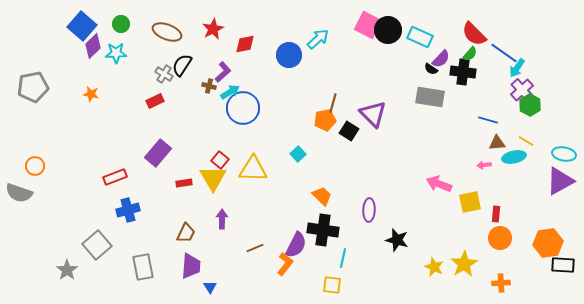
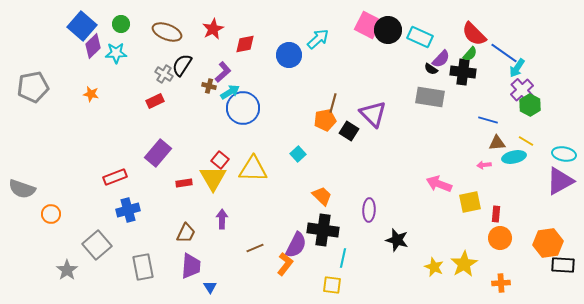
orange circle at (35, 166): moved 16 px right, 48 px down
gray semicircle at (19, 193): moved 3 px right, 4 px up
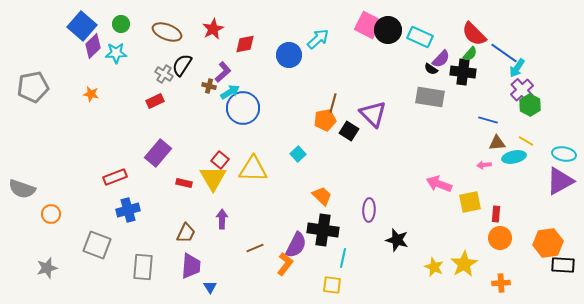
red rectangle at (184, 183): rotated 21 degrees clockwise
gray square at (97, 245): rotated 28 degrees counterclockwise
gray rectangle at (143, 267): rotated 16 degrees clockwise
gray star at (67, 270): moved 20 px left, 2 px up; rotated 20 degrees clockwise
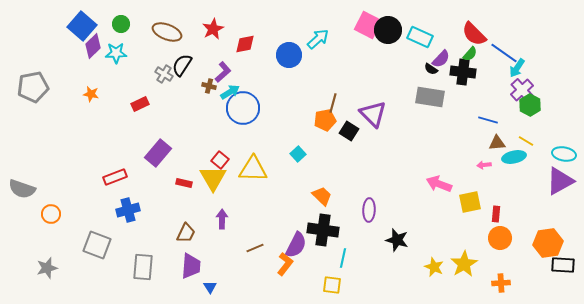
red rectangle at (155, 101): moved 15 px left, 3 px down
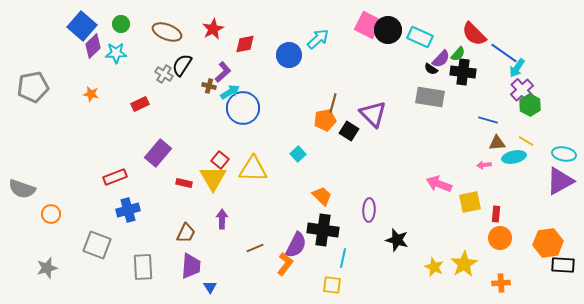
green semicircle at (470, 54): moved 12 px left
gray rectangle at (143, 267): rotated 8 degrees counterclockwise
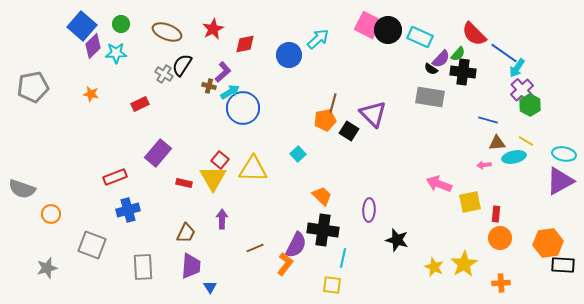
gray square at (97, 245): moved 5 px left
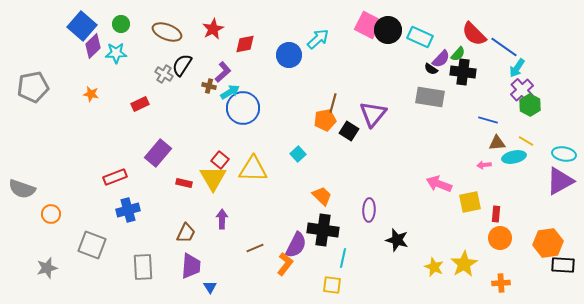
blue line at (504, 53): moved 6 px up
purple triangle at (373, 114): rotated 24 degrees clockwise
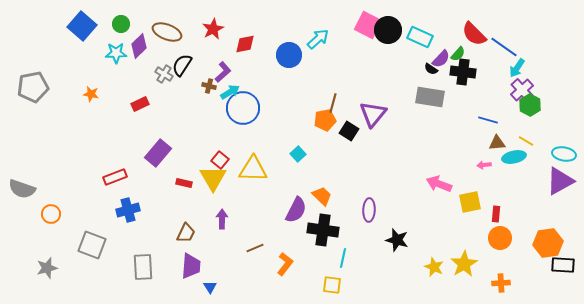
purple diamond at (93, 46): moved 46 px right
purple semicircle at (296, 245): moved 35 px up
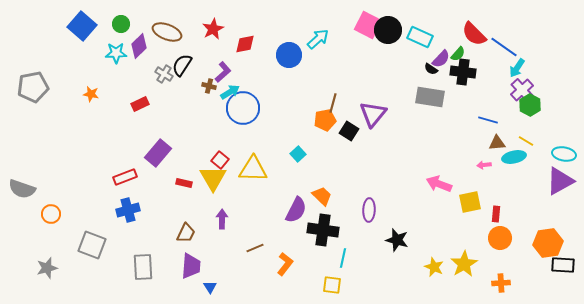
red rectangle at (115, 177): moved 10 px right
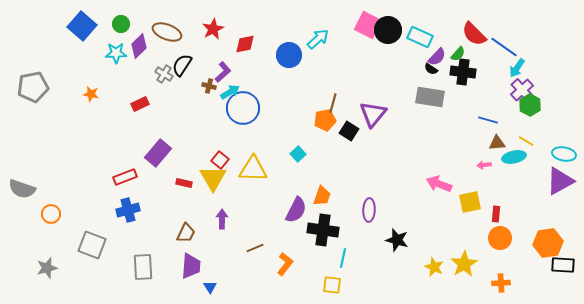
purple semicircle at (441, 59): moved 4 px left, 2 px up
orange trapezoid at (322, 196): rotated 65 degrees clockwise
